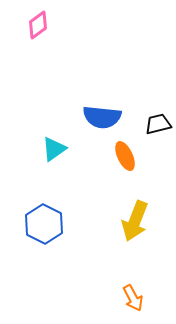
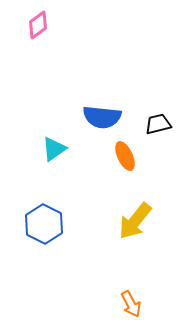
yellow arrow: rotated 18 degrees clockwise
orange arrow: moved 2 px left, 6 px down
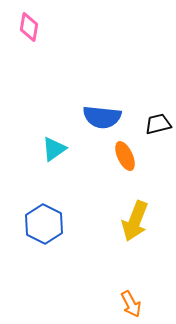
pink diamond: moved 9 px left, 2 px down; rotated 44 degrees counterclockwise
yellow arrow: rotated 18 degrees counterclockwise
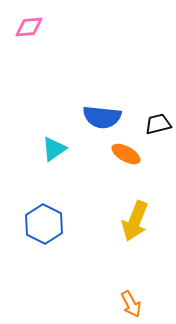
pink diamond: rotated 76 degrees clockwise
orange ellipse: moved 1 px right, 2 px up; rotated 36 degrees counterclockwise
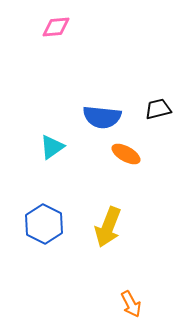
pink diamond: moved 27 px right
black trapezoid: moved 15 px up
cyan triangle: moved 2 px left, 2 px up
yellow arrow: moved 27 px left, 6 px down
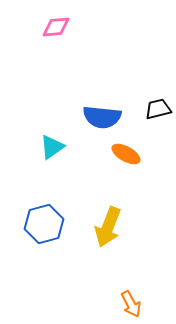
blue hexagon: rotated 18 degrees clockwise
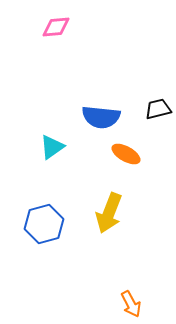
blue semicircle: moved 1 px left
yellow arrow: moved 1 px right, 14 px up
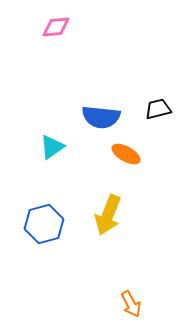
yellow arrow: moved 1 px left, 2 px down
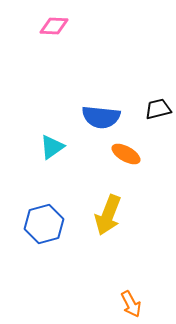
pink diamond: moved 2 px left, 1 px up; rotated 8 degrees clockwise
